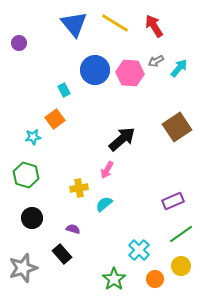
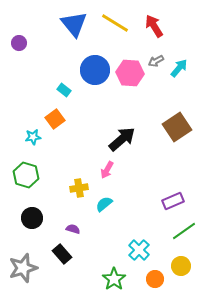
cyan rectangle: rotated 24 degrees counterclockwise
green line: moved 3 px right, 3 px up
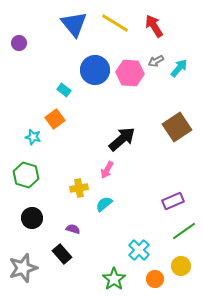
cyan star: rotated 21 degrees clockwise
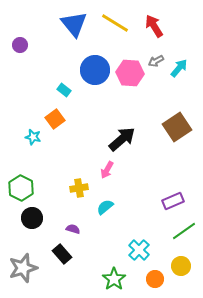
purple circle: moved 1 px right, 2 px down
green hexagon: moved 5 px left, 13 px down; rotated 10 degrees clockwise
cyan semicircle: moved 1 px right, 3 px down
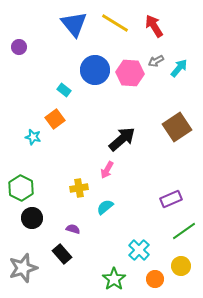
purple circle: moved 1 px left, 2 px down
purple rectangle: moved 2 px left, 2 px up
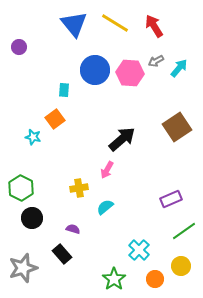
cyan rectangle: rotated 56 degrees clockwise
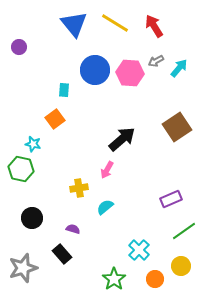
cyan star: moved 7 px down
green hexagon: moved 19 px up; rotated 15 degrees counterclockwise
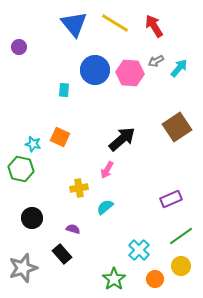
orange square: moved 5 px right, 18 px down; rotated 30 degrees counterclockwise
green line: moved 3 px left, 5 px down
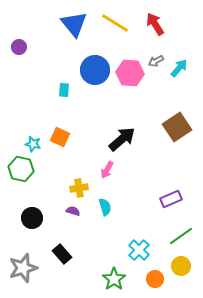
red arrow: moved 1 px right, 2 px up
cyan semicircle: rotated 114 degrees clockwise
purple semicircle: moved 18 px up
